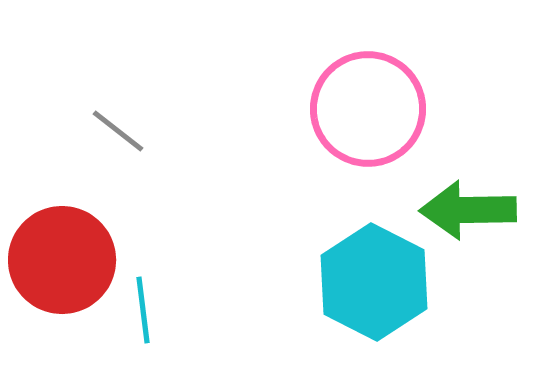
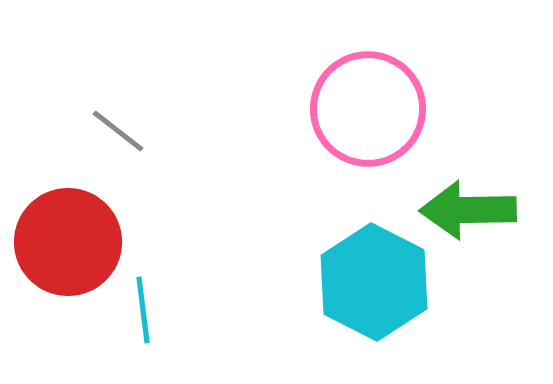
red circle: moved 6 px right, 18 px up
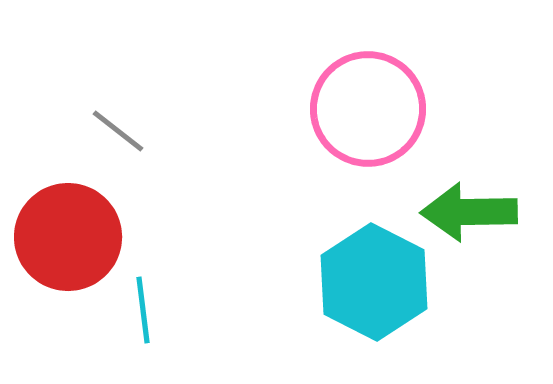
green arrow: moved 1 px right, 2 px down
red circle: moved 5 px up
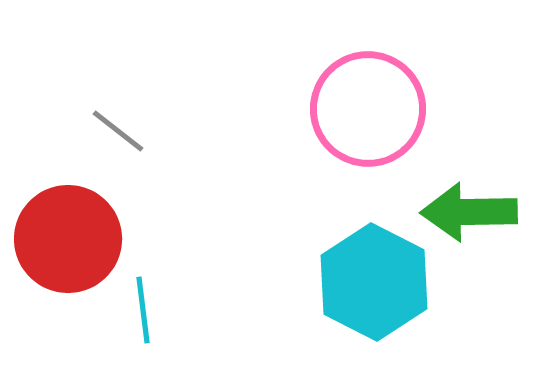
red circle: moved 2 px down
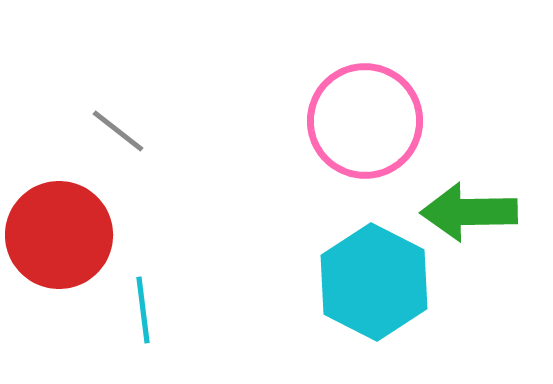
pink circle: moved 3 px left, 12 px down
red circle: moved 9 px left, 4 px up
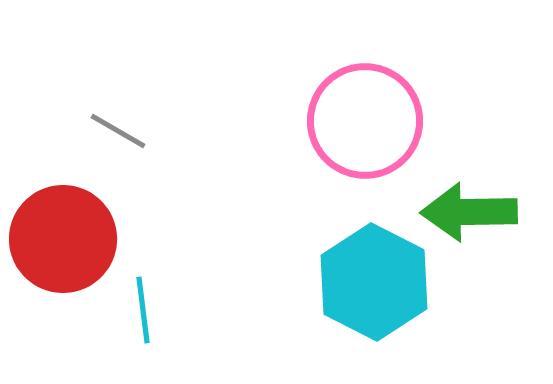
gray line: rotated 8 degrees counterclockwise
red circle: moved 4 px right, 4 px down
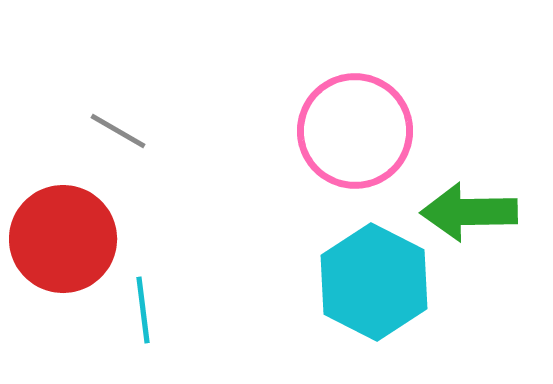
pink circle: moved 10 px left, 10 px down
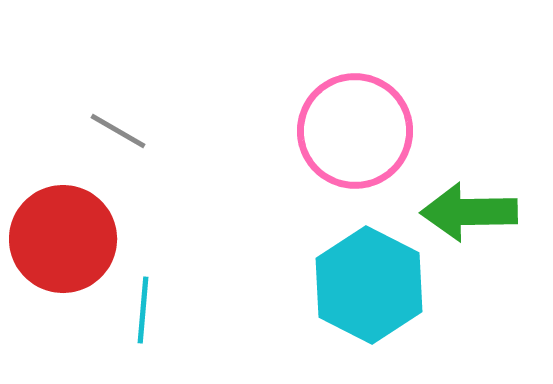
cyan hexagon: moved 5 px left, 3 px down
cyan line: rotated 12 degrees clockwise
